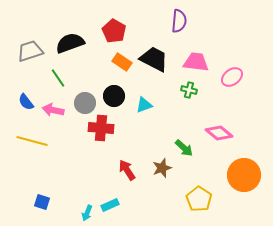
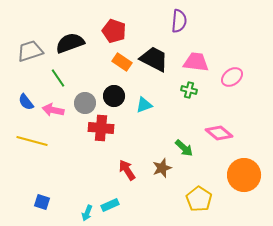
red pentagon: rotated 10 degrees counterclockwise
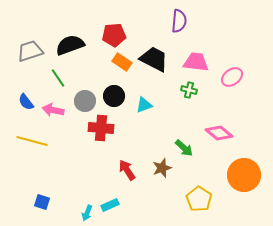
red pentagon: moved 4 px down; rotated 25 degrees counterclockwise
black semicircle: moved 2 px down
gray circle: moved 2 px up
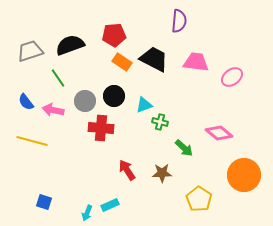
green cross: moved 29 px left, 32 px down
brown star: moved 5 px down; rotated 18 degrees clockwise
blue square: moved 2 px right
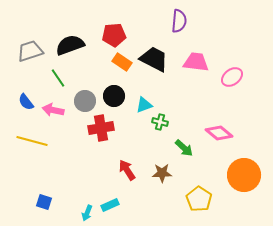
red cross: rotated 15 degrees counterclockwise
